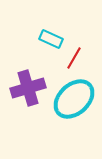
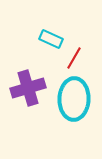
cyan ellipse: rotated 45 degrees counterclockwise
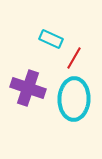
purple cross: rotated 36 degrees clockwise
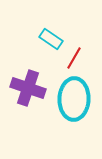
cyan rectangle: rotated 10 degrees clockwise
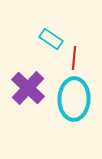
red line: rotated 25 degrees counterclockwise
purple cross: rotated 24 degrees clockwise
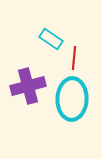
purple cross: moved 2 px up; rotated 32 degrees clockwise
cyan ellipse: moved 2 px left
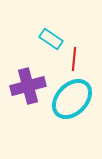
red line: moved 1 px down
cyan ellipse: rotated 42 degrees clockwise
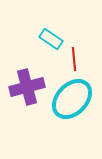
red line: rotated 10 degrees counterclockwise
purple cross: moved 1 px left, 1 px down
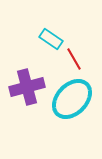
red line: rotated 25 degrees counterclockwise
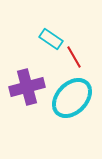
red line: moved 2 px up
cyan ellipse: moved 1 px up
